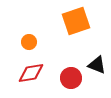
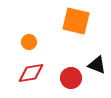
orange square: rotated 32 degrees clockwise
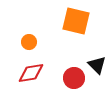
black triangle: rotated 24 degrees clockwise
red circle: moved 3 px right
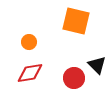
red diamond: moved 1 px left
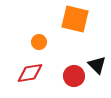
orange square: moved 1 px left, 2 px up
orange circle: moved 10 px right
red circle: moved 2 px up
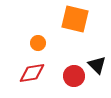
orange circle: moved 1 px left, 1 px down
red diamond: moved 2 px right
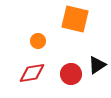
orange circle: moved 2 px up
black triangle: rotated 42 degrees clockwise
red circle: moved 3 px left, 2 px up
